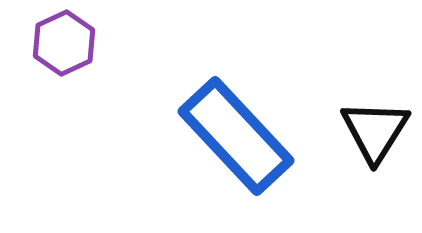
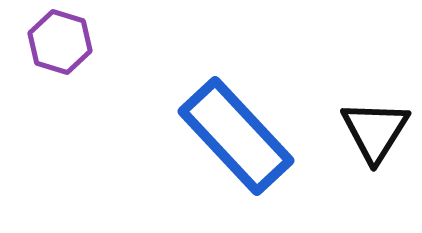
purple hexagon: moved 4 px left, 1 px up; rotated 18 degrees counterclockwise
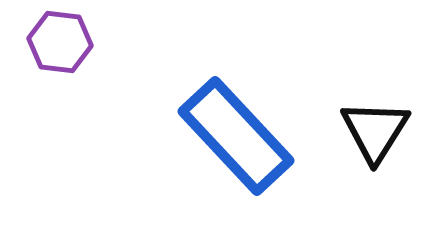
purple hexagon: rotated 10 degrees counterclockwise
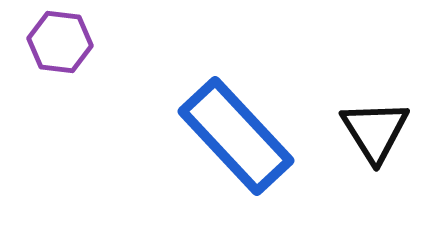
black triangle: rotated 4 degrees counterclockwise
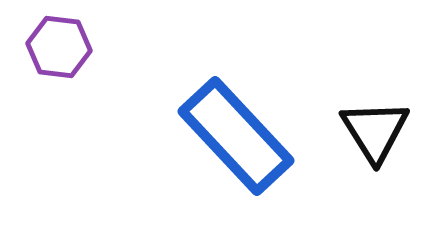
purple hexagon: moved 1 px left, 5 px down
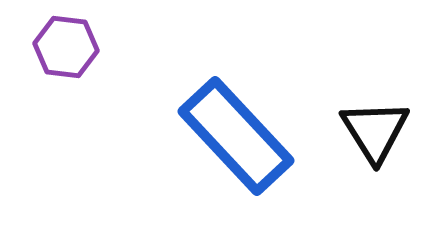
purple hexagon: moved 7 px right
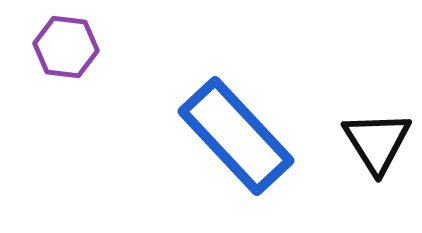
black triangle: moved 2 px right, 11 px down
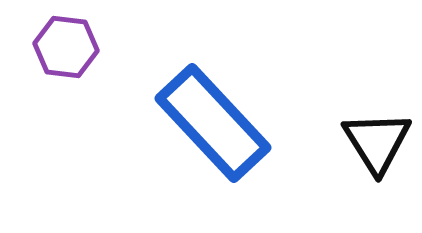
blue rectangle: moved 23 px left, 13 px up
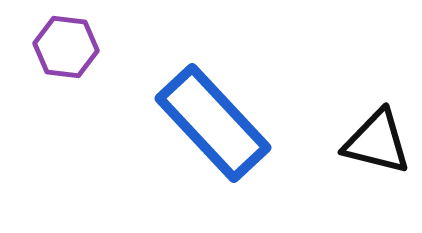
black triangle: rotated 44 degrees counterclockwise
